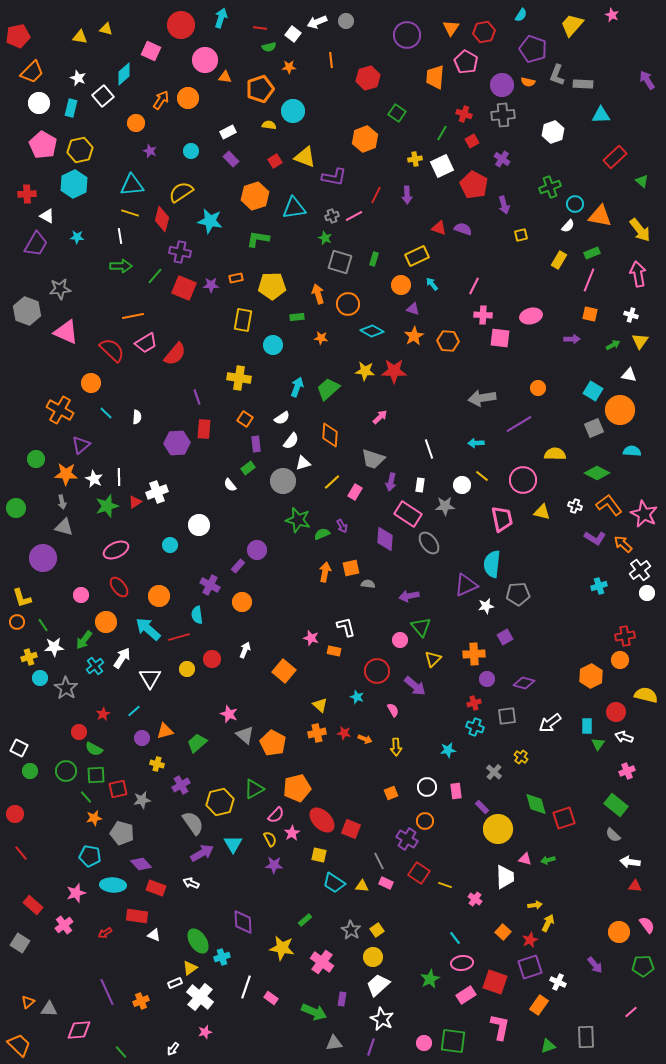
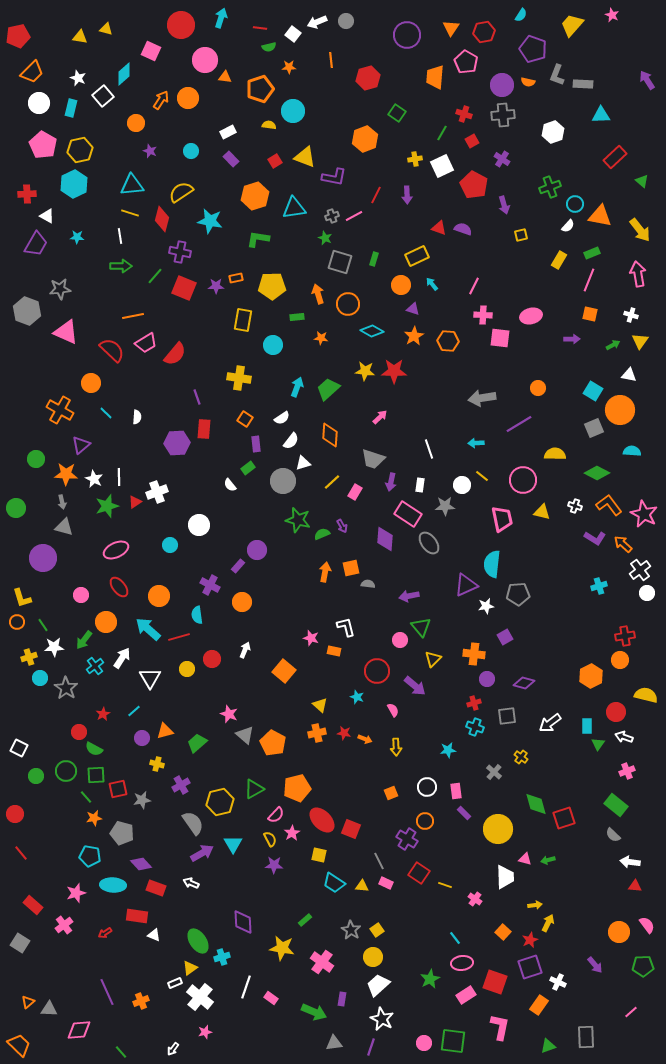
purple star at (211, 285): moved 5 px right, 1 px down
orange cross at (474, 654): rotated 10 degrees clockwise
green circle at (30, 771): moved 6 px right, 5 px down
purple rectangle at (482, 807): moved 18 px left, 6 px down
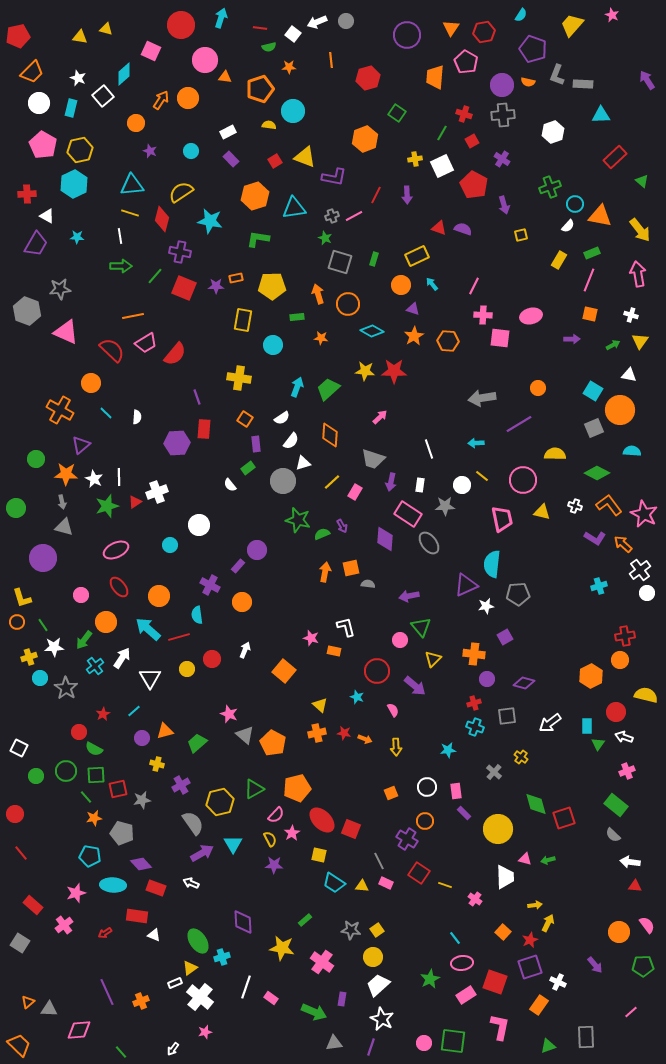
gray star at (351, 930): rotated 24 degrees counterclockwise
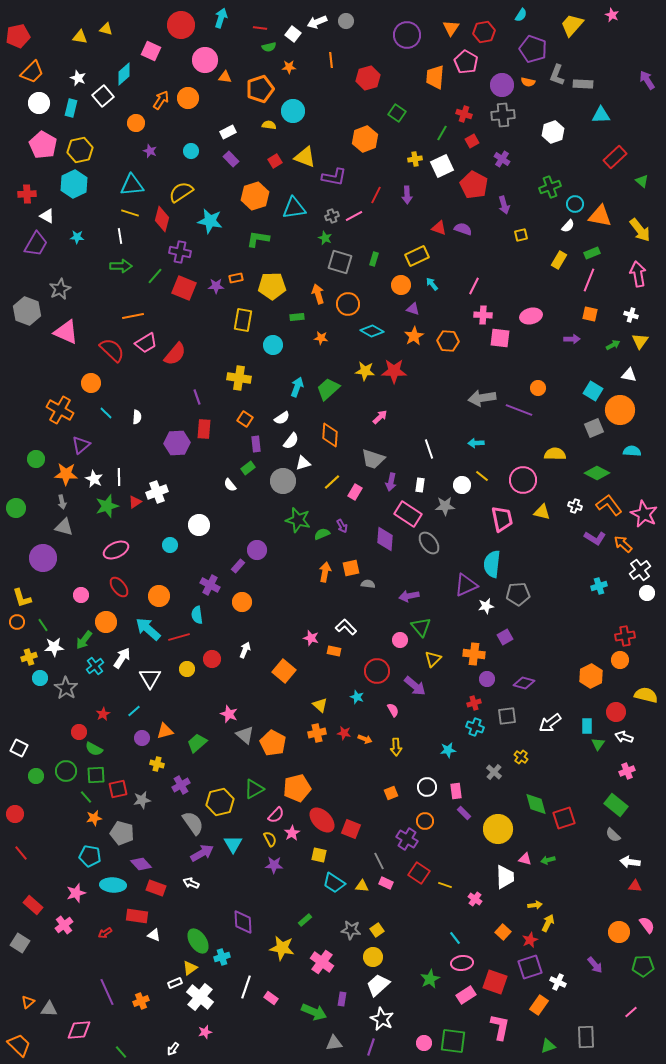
gray star at (60, 289): rotated 20 degrees counterclockwise
purple line at (519, 424): moved 14 px up; rotated 52 degrees clockwise
white L-shape at (346, 627): rotated 30 degrees counterclockwise
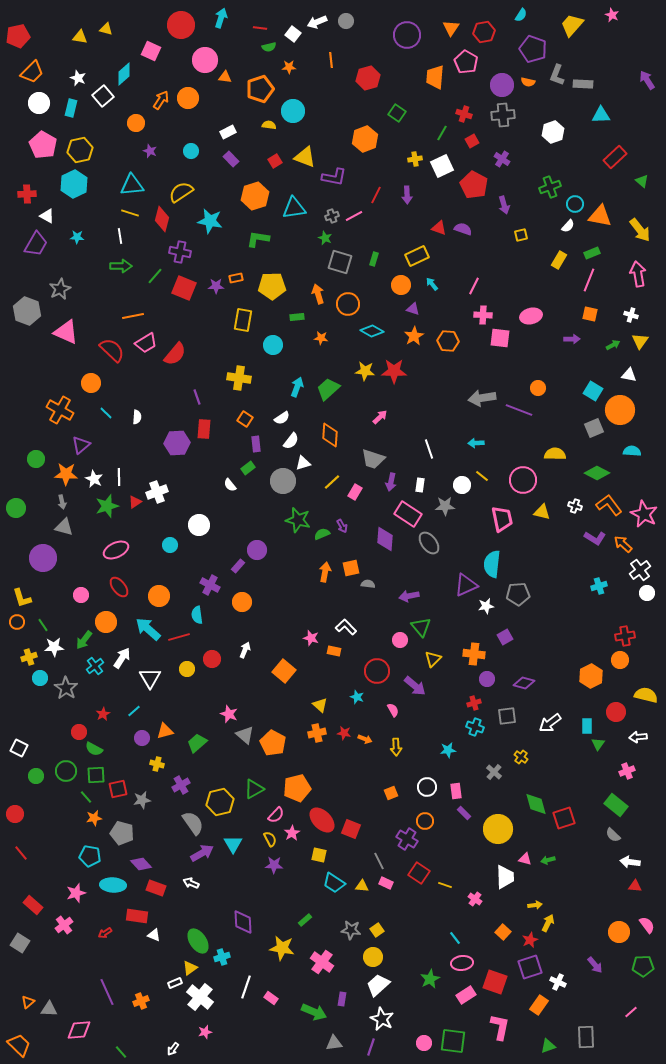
white arrow at (624, 737): moved 14 px right; rotated 24 degrees counterclockwise
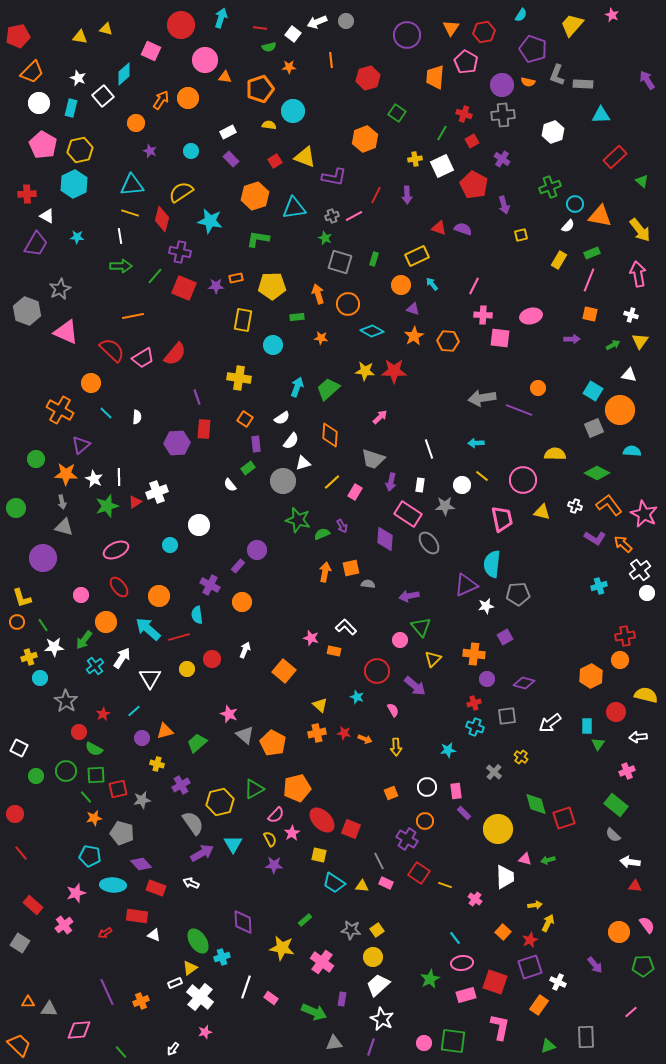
pink trapezoid at (146, 343): moved 3 px left, 15 px down
gray star at (66, 688): moved 13 px down
pink rectangle at (466, 995): rotated 18 degrees clockwise
orange triangle at (28, 1002): rotated 40 degrees clockwise
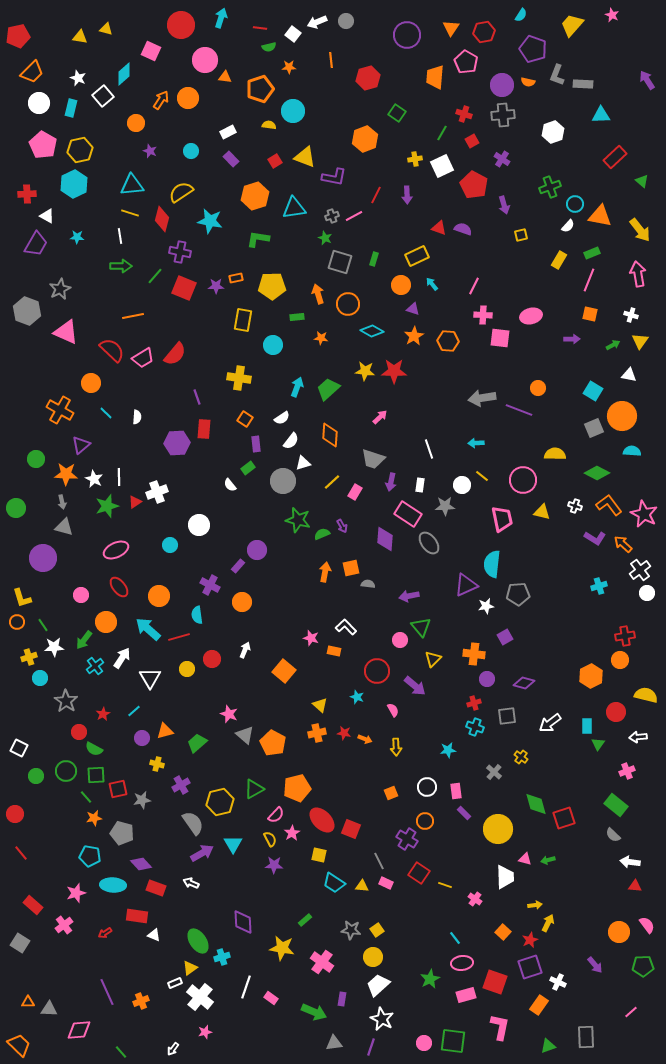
orange circle at (620, 410): moved 2 px right, 6 px down
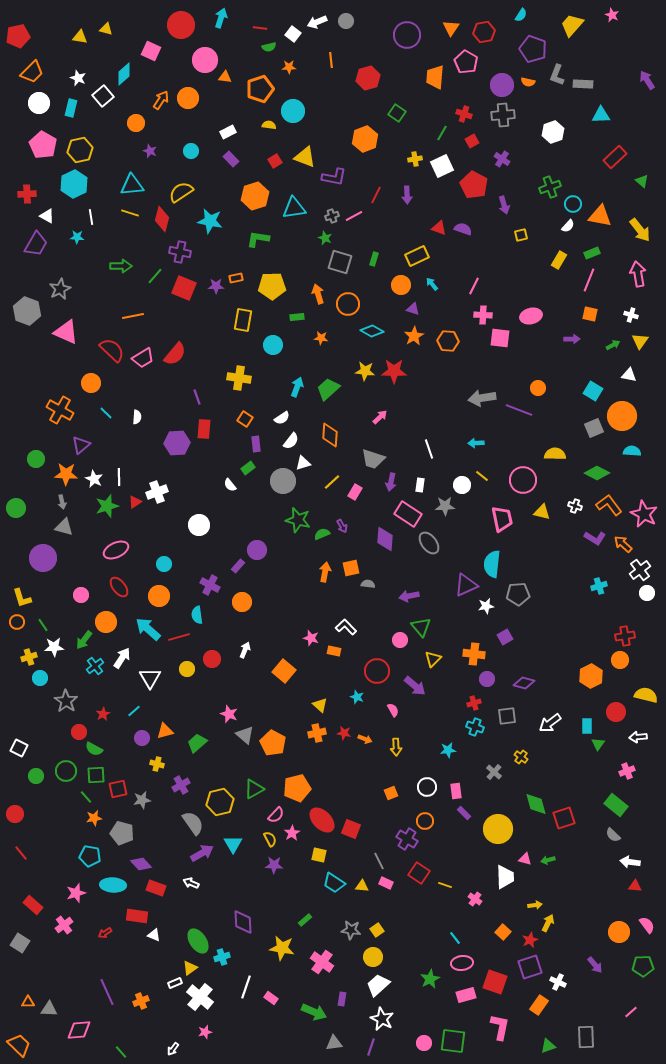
cyan circle at (575, 204): moved 2 px left
white line at (120, 236): moved 29 px left, 19 px up
cyan circle at (170, 545): moved 6 px left, 19 px down
